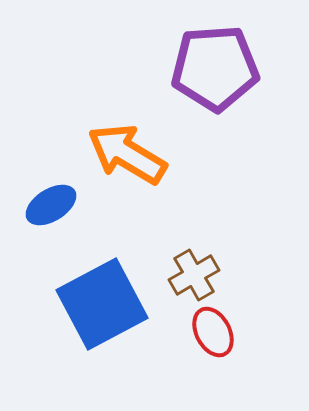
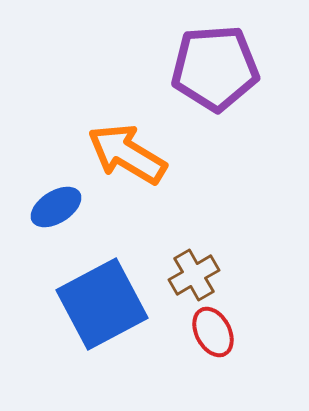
blue ellipse: moved 5 px right, 2 px down
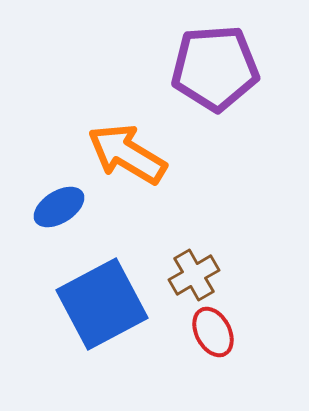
blue ellipse: moved 3 px right
